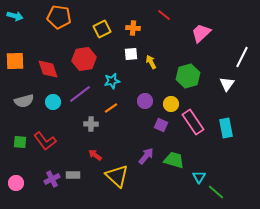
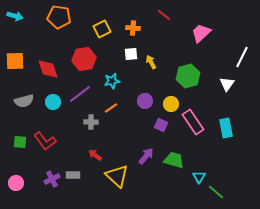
gray cross: moved 2 px up
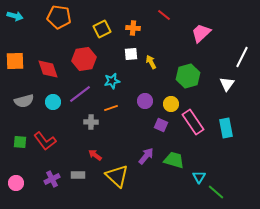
orange line: rotated 16 degrees clockwise
gray rectangle: moved 5 px right
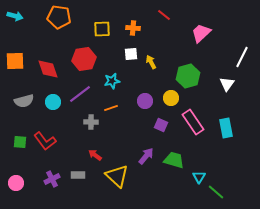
yellow square: rotated 24 degrees clockwise
yellow circle: moved 6 px up
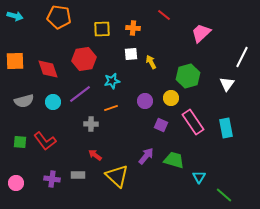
gray cross: moved 2 px down
purple cross: rotated 35 degrees clockwise
green line: moved 8 px right, 3 px down
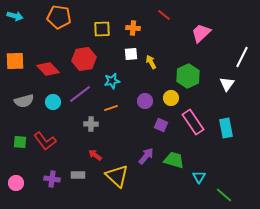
red diamond: rotated 25 degrees counterclockwise
green hexagon: rotated 10 degrees counterclockwise
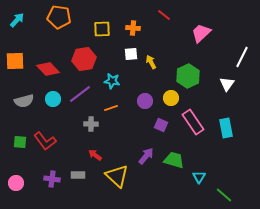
cyan arrow: moved 2 px right, 4 px down; rotated 63 degrees counterclockwise
cyan star: rotated 21 degrees clockwise
cyan circle: moved 3 px up
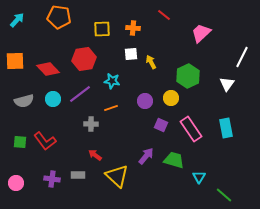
pink rectangle: moved 2 px left, 7 px down
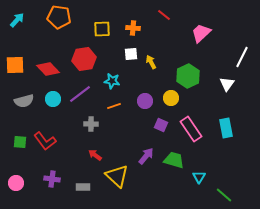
orange square: moved 4 px down
orange line: moved 3 px right, 2 px up
gray rectangle: moved 5 px right, 12 px down
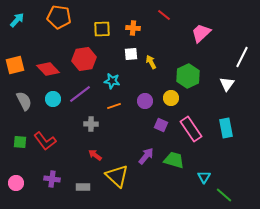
orange square: rotated 12 degrees counterclockwise
gray semicircle: rotated 102 degrees counterclockwise
cyan triangle: moved 5 px right
